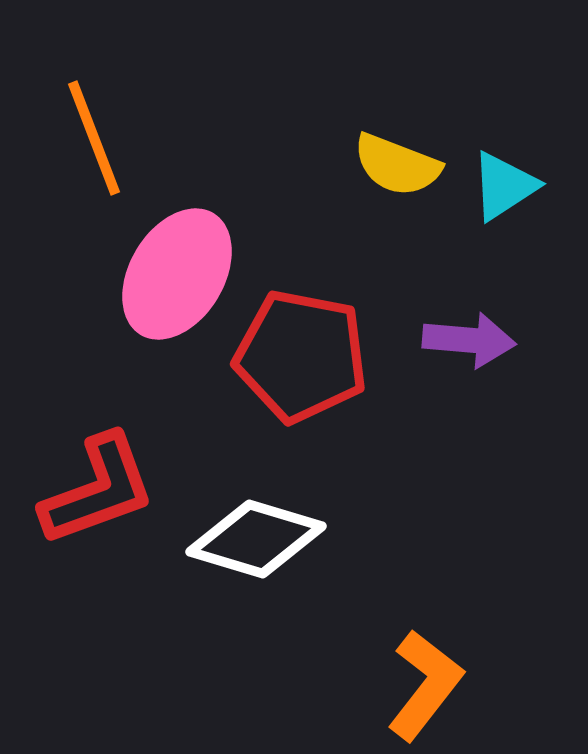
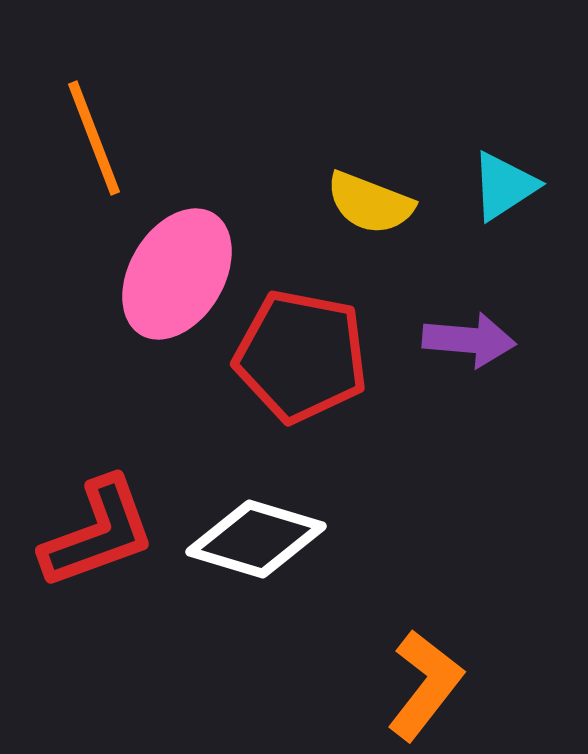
yellow semicircle: moved 27 px left, 38 px down
red L-shape: moved 43 px down
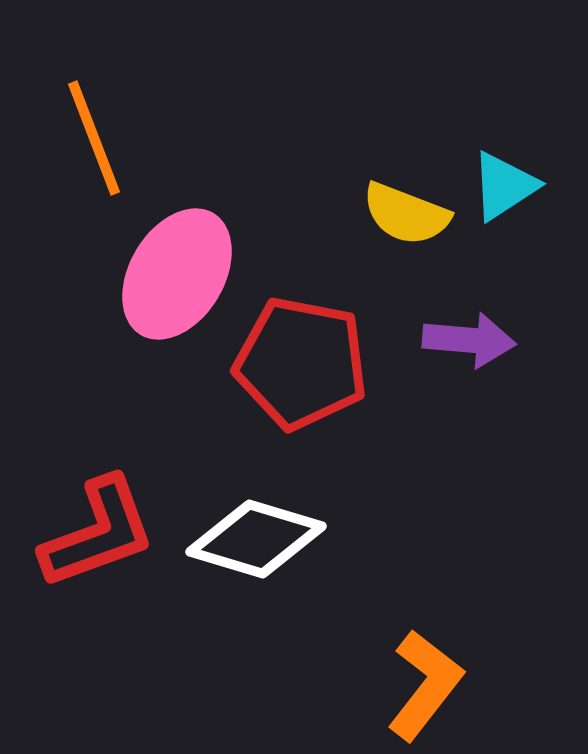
yellow semicircle: moved 36 px right, 11 px down
red pentagon: moved 7 px down
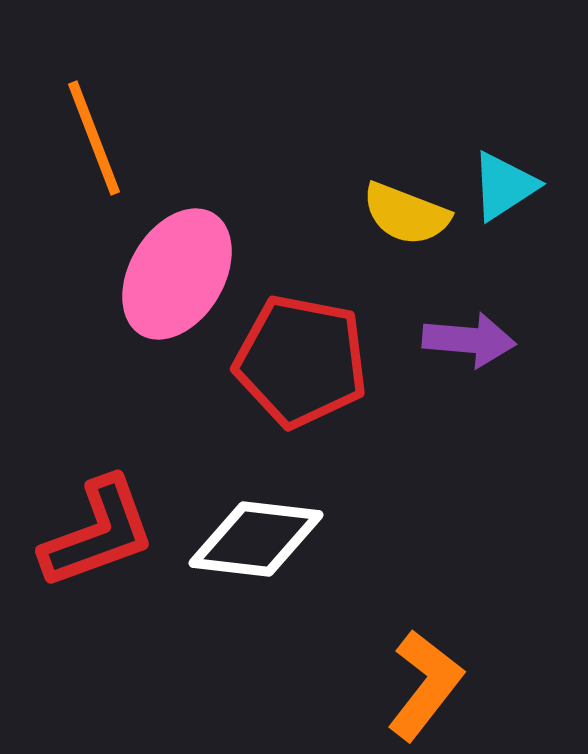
red pentagon: moved 2 px up
white diamond: rotated 10 degrees counterclockwise
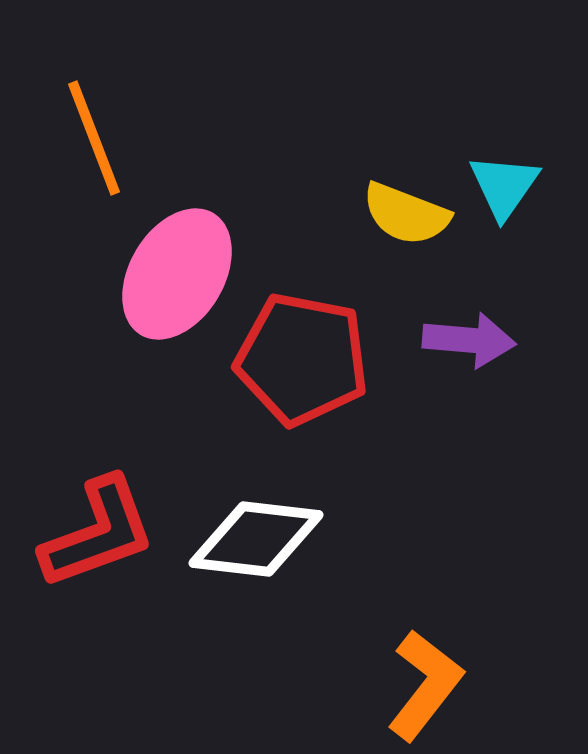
cyan triangle: rotated 22 degrees counterclockwise
red pentagon: moved 1 px right, 2 px up
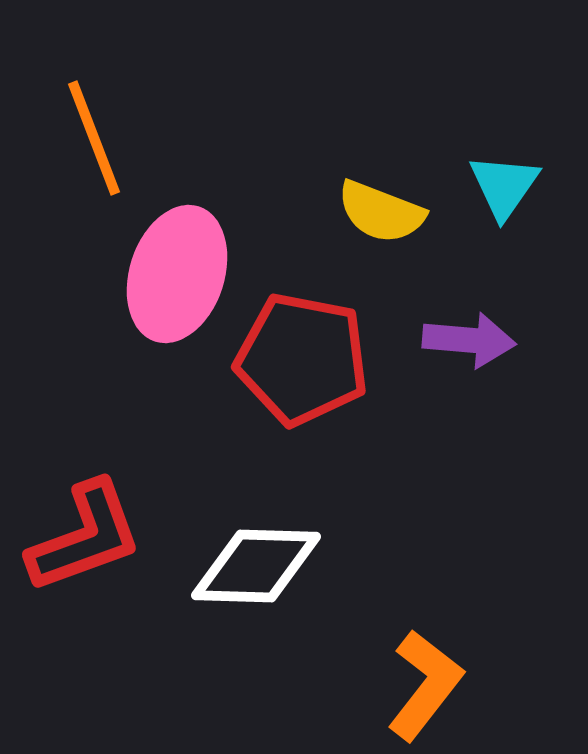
yellow semicircle: moved 25 px left, 2 px up
pink ellipse: rotated 13 degrees counterclockwise
red L-shape: moved 13 px left, 4 px down
white diamond: moved 27 px down; rotated 5 degrees counterclockwise
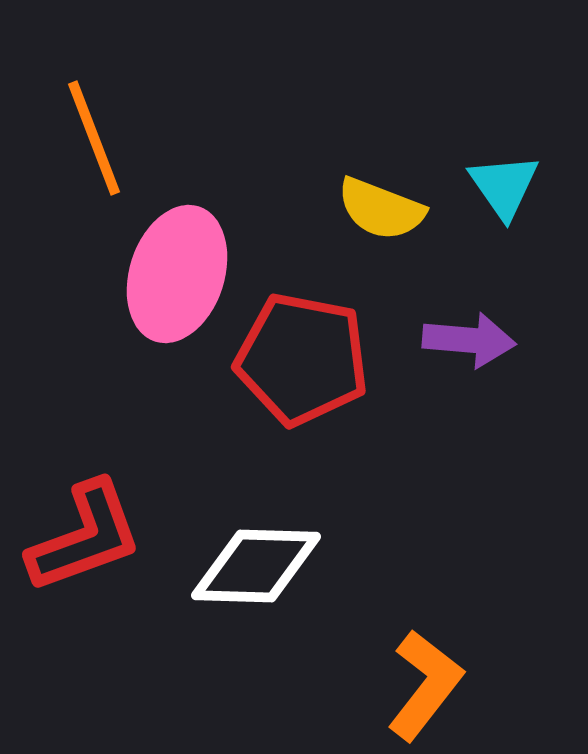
cyan triangle: rotated 10 degrees counterclockwise
yellow semicircle: moved 3 px up
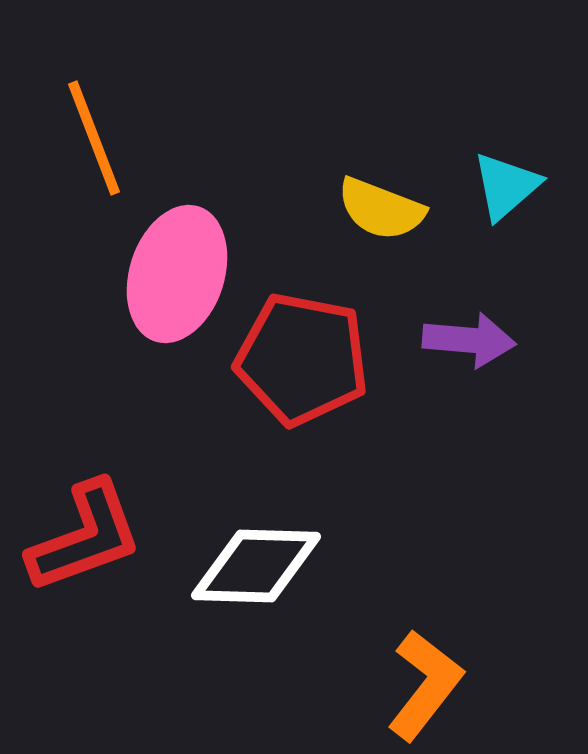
cyan triangle: moved 2 px right; rotated 24 degrees clockwise
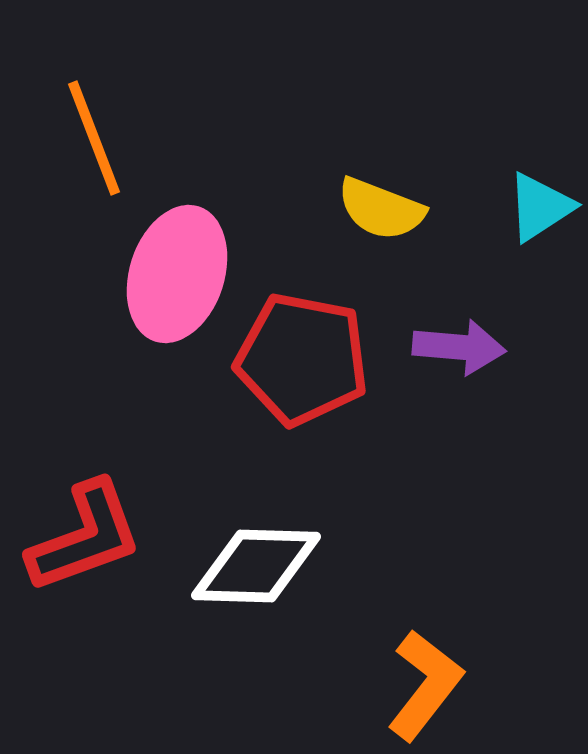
cyan triangle: moved 34 px right, 21 px down; rotated 8 degrees clockwise
purple arrow: moved 10 px left, 7 px down
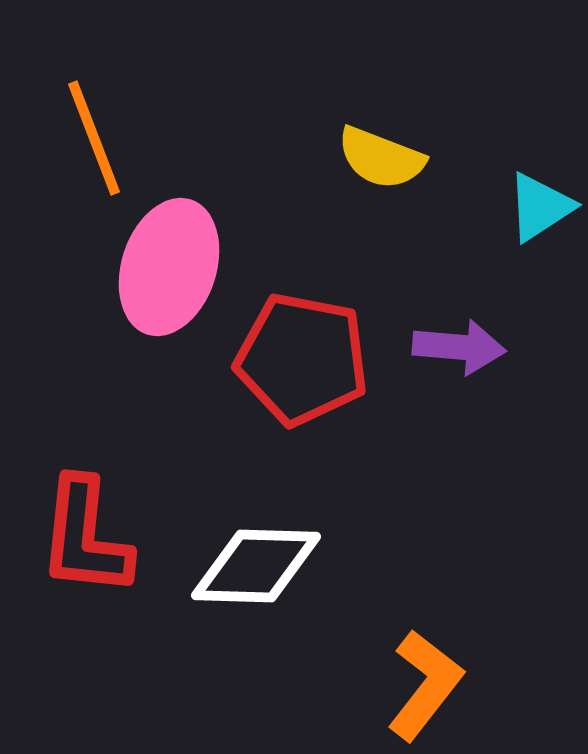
yellow semicircle: moved 51 px up
pink ellipse: moved 8 px left, 7 px up
red L-shape: rotated 116 degrees clockwise
